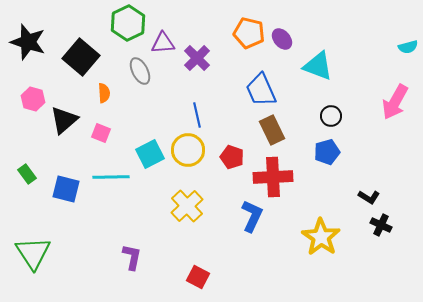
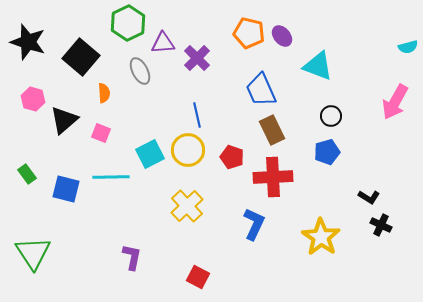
purple ellipse: moved 3 px up
blue L-shape: moved 2 px right, 8 px down
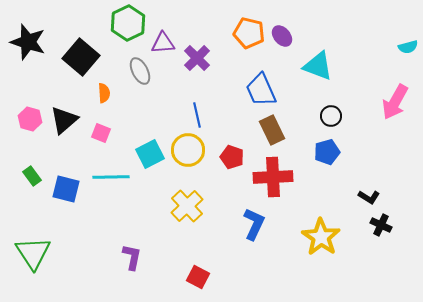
pink hexagon: moved 3 px left, 20 px down
green rectangle: moved 5 px right, 2 px down
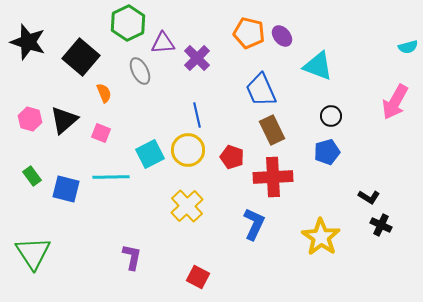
orange semicircle: rotated 18 degrees counterclockwise
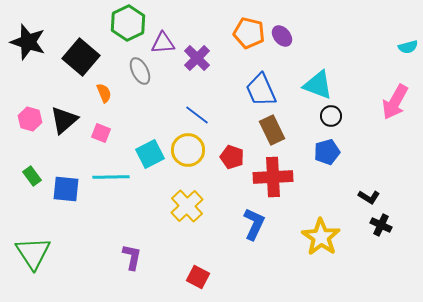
cyan triangle: moved 19 px down
blue line: rotated 40 degrees counterclockwise
blue square: rotated 8 degrees counterclockwise
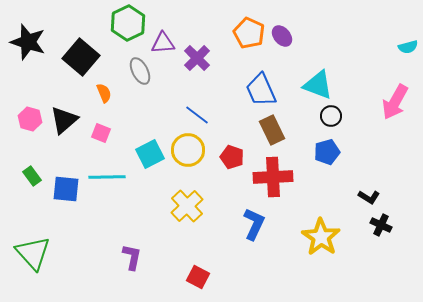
orange pentagon: rotated 12 degrees clockwise
cyan line: moved 4 px left
green triangle: rotated 9 degrees counterclockwise
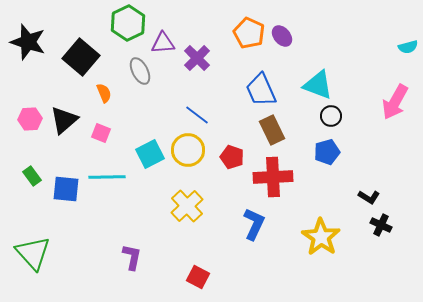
pink hexagon: rotated 20 degrees counterclockwise
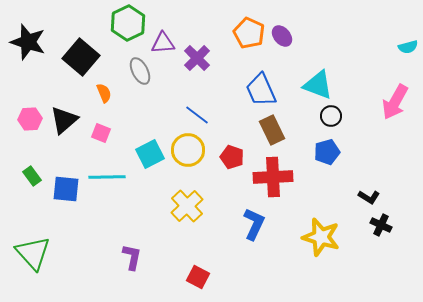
yellow star: rotated 18 degrees counterclockwise
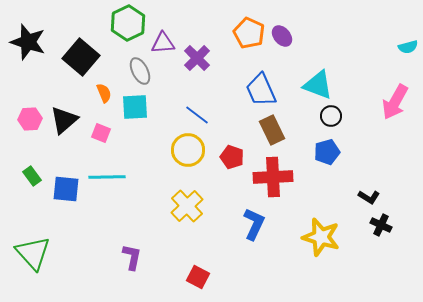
cyan square: moved 15 px left, 47 px up; rotated 24 degrees clockwise
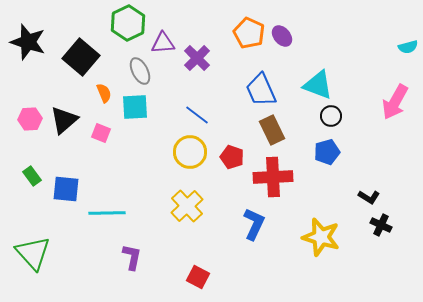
yellow circle: moved 2 px right, 2 px down
cyan line: moved 36 px down
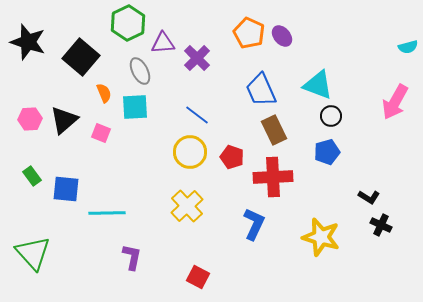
brown rectangle: moved 2 px right
